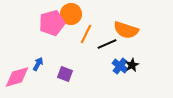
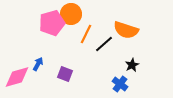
black line: moved 3 px left; rotated 18 degrees counterclockwise
blue cross: moved 18 px down
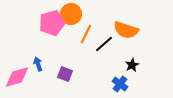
blue arrow: rotated 48 degrees counterclockwise
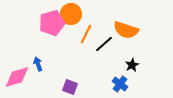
purple square: moved 5 px right, 13 px down
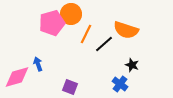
black star: rotated 24 degrees counterclockwise
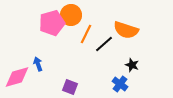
orange circle: moved 1 px down
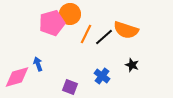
orange circle: moved 1 px left, 1 px up
black line: moved 7 px up
blue cross: moved 18 px left, 8 px up
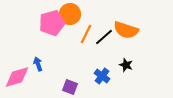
black star: moved 6 px left
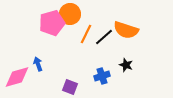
blue cross: rotated 35 degrees clockwise
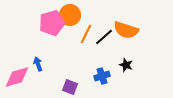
orange circle: moved 1 px down
